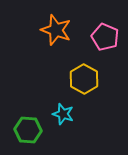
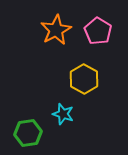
orange star: rotated 24 degrees clockwise
pink pentagon: moved 7 px left, 6 px up; rotated 8 degrees clockwise
green hexagon: moved 3 px down; rotated 12 degrees counterclockwise
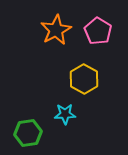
cyan star: moved 2 px right; rotated 20 degrees counterclockwise
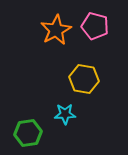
pink pentagon: moved 3 px left, 5 px up; rotated 16 degrees counterclockwise
yellow hexagon: rotated 20 degrees counterclockwise
